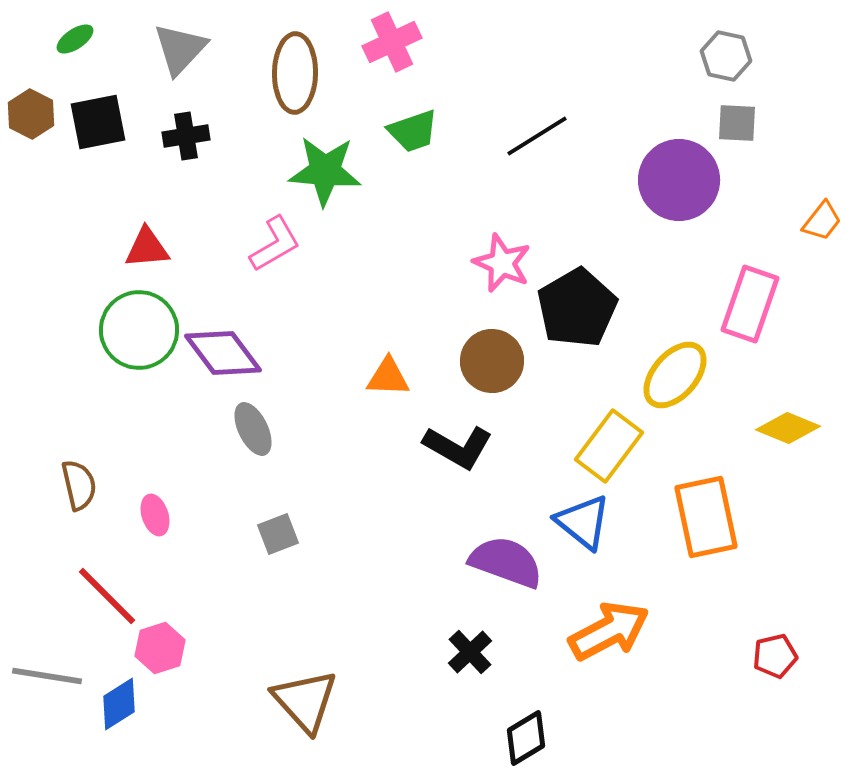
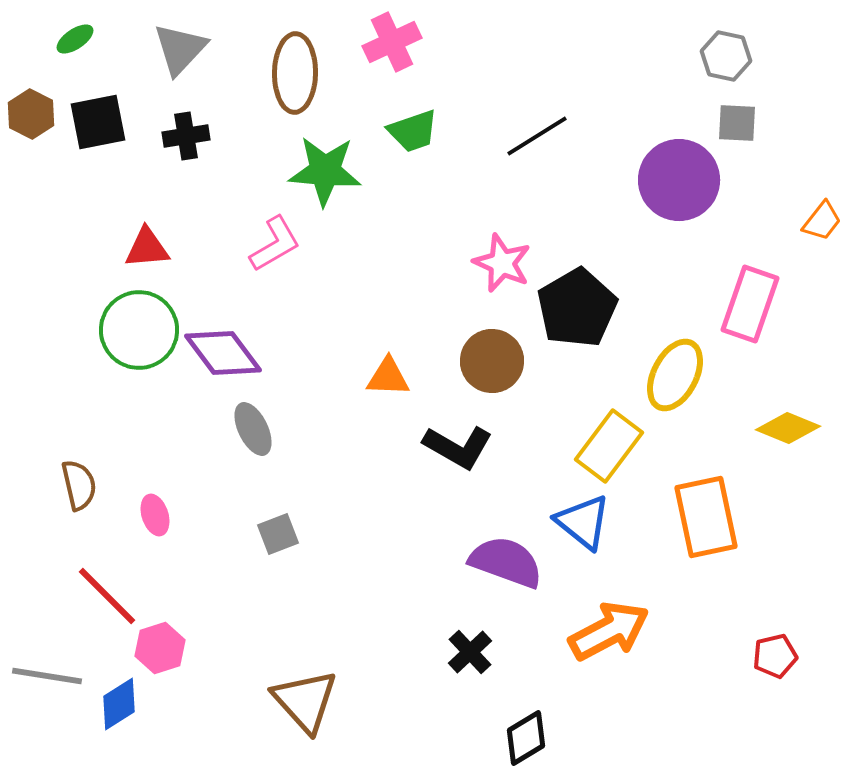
yellow ellipse at (675, 375): rotated 14 degrees counterclockwise
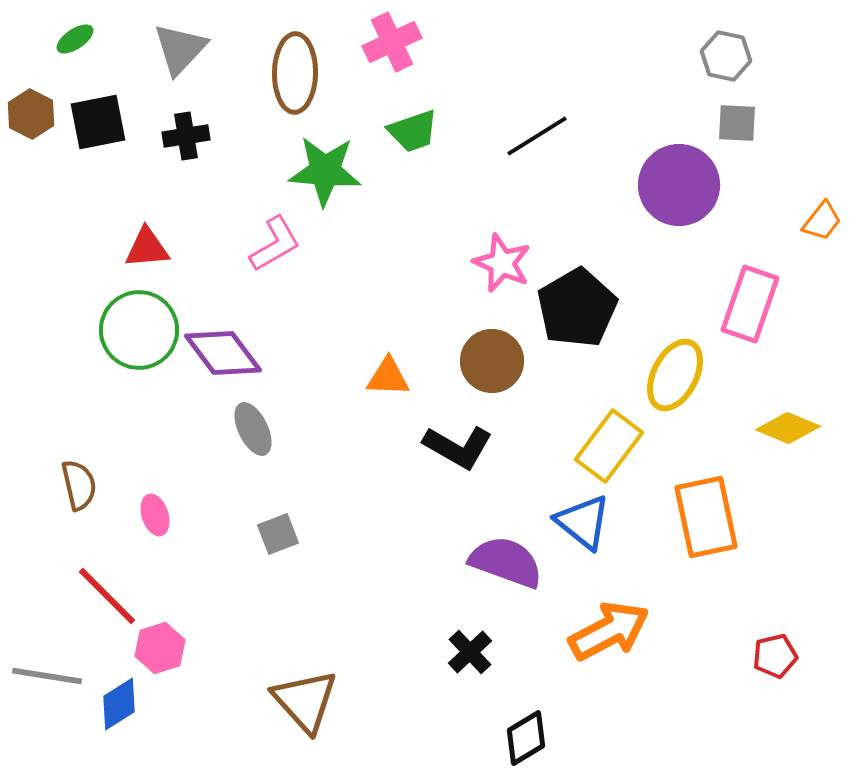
purple circle at (679, 180): moved 5 px down
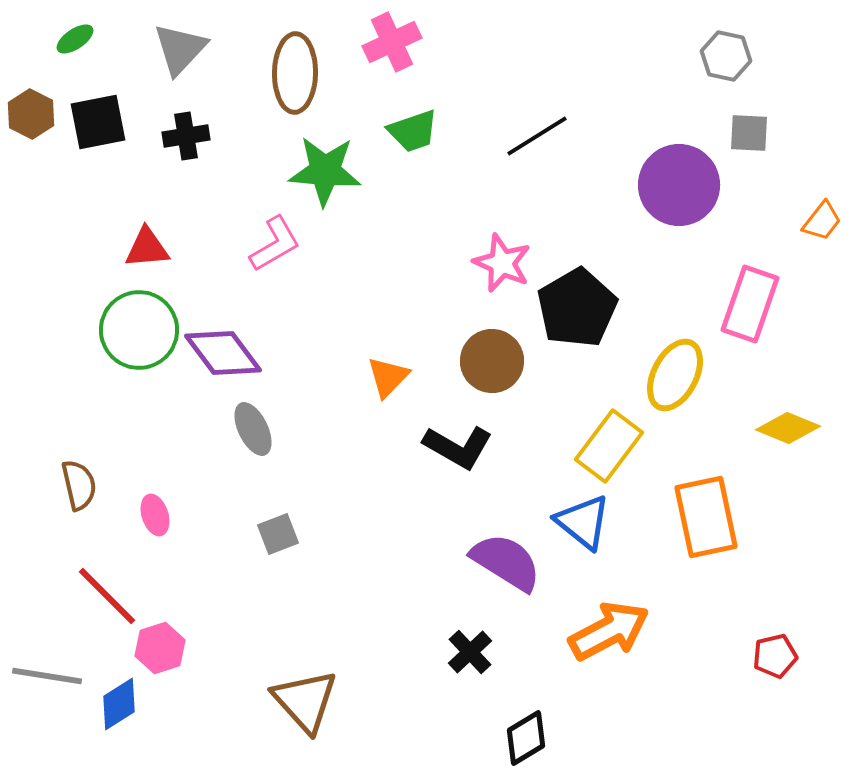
gray square at (737, 123): moved 12 px right, 10 px down
orange triangle at (388, 377): rotated 48 degrees counterclockwise
purple semicircle at (506, 562): rotated 12 degrees clockwise
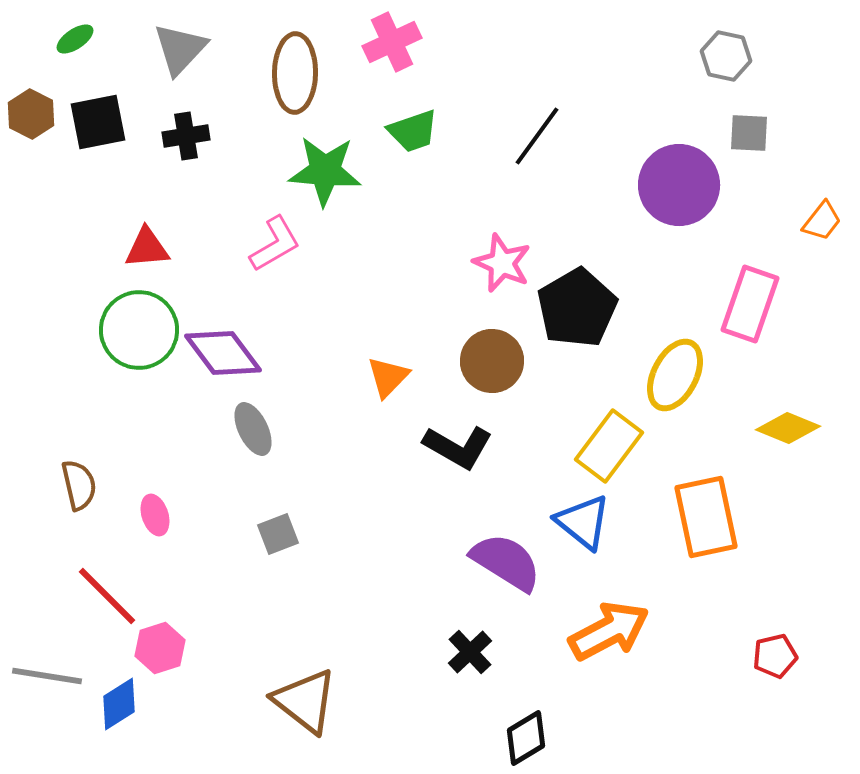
black line at (537, 136): rotated 22 degrees counterclockwise
brown triangle at (305, 701): rotated 10 degrees counterclockwise
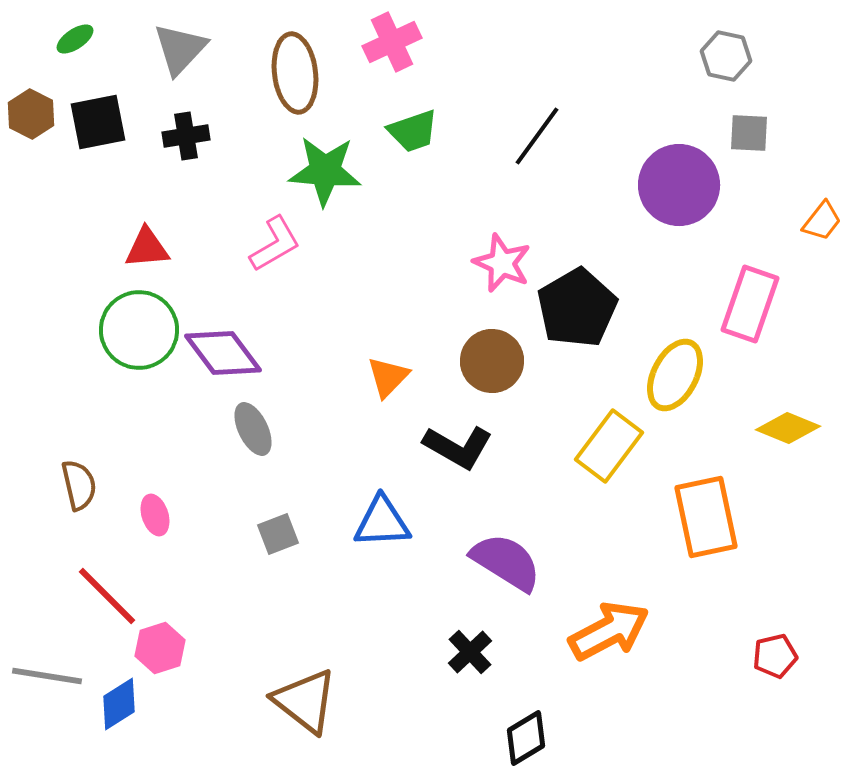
brown ellipse at (295, 73): rotated 8 degrees counterclockwise
blue triangle at (583, 522): moved 201 px left; rotated 42 degrees counterclockwise
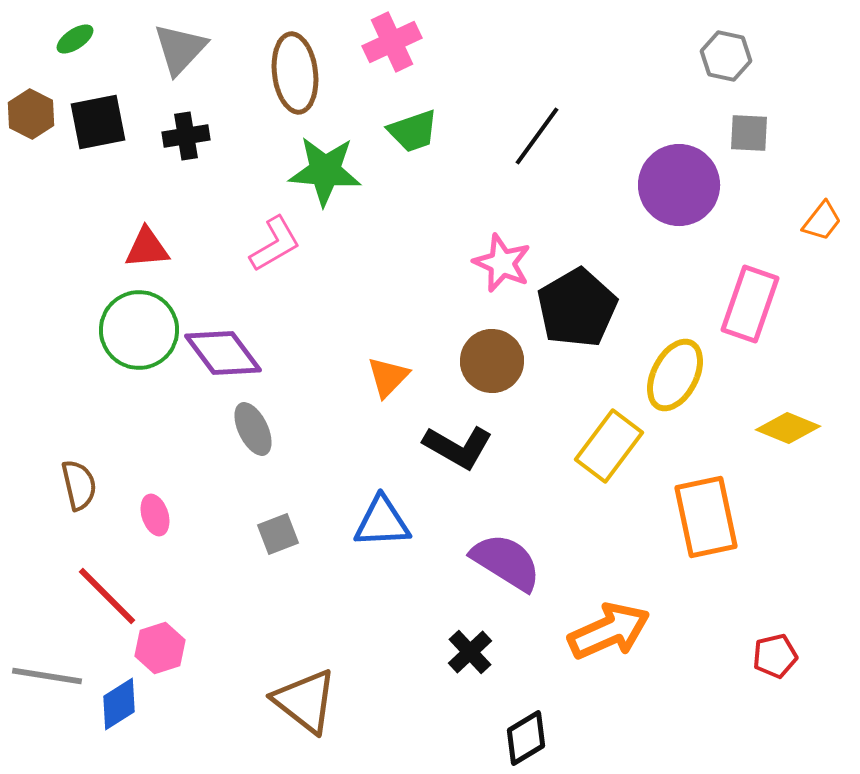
orange arrow at (609, 631): rotated 4 degrees clockwise
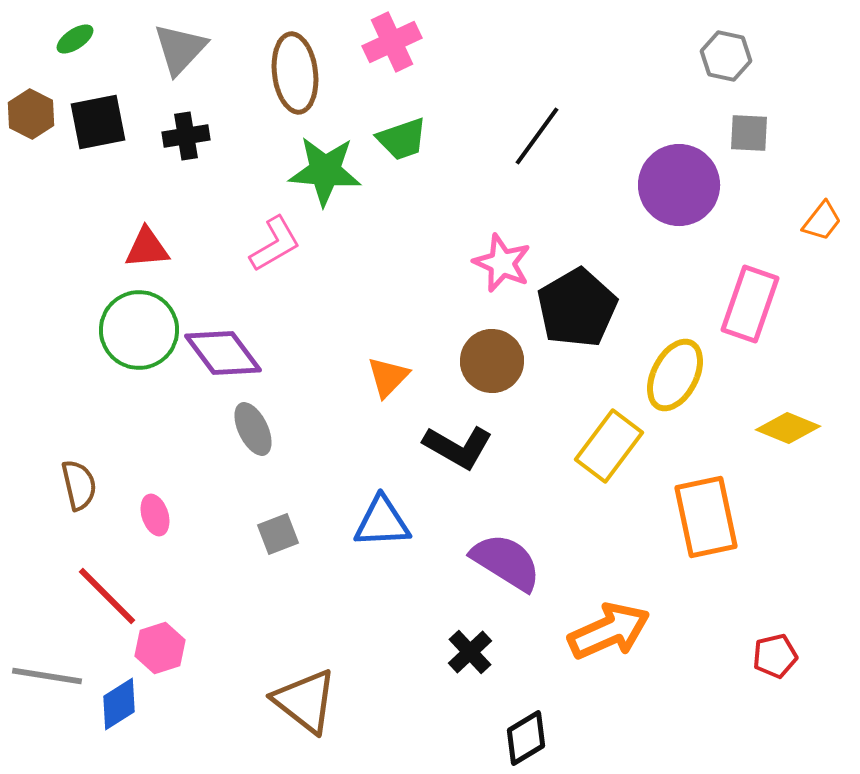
green trapezoid at (413, 131): moved 11 px left, 8 px down
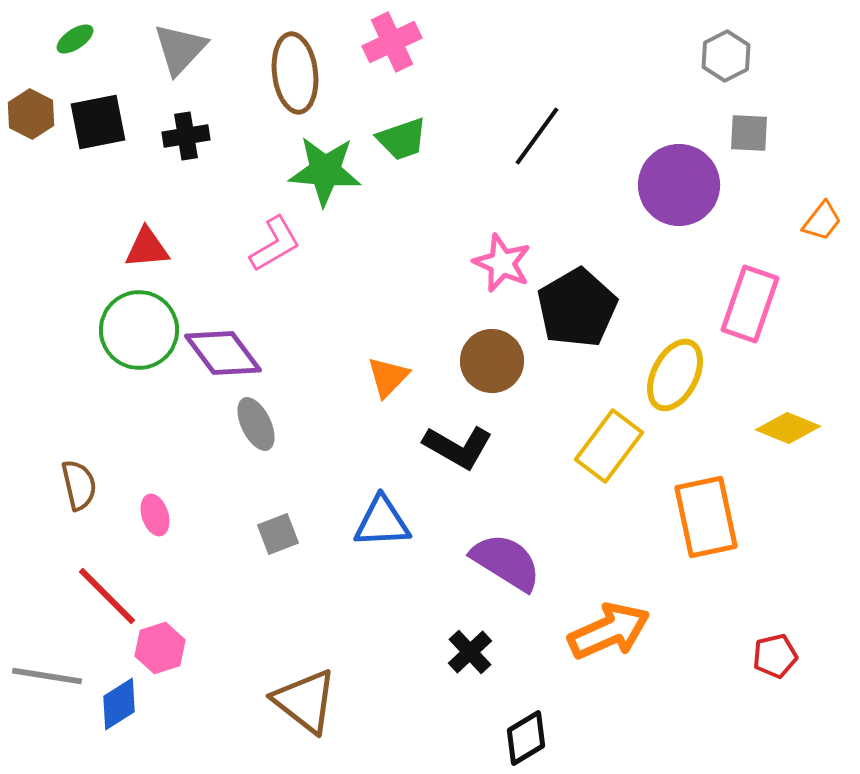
gray hexagon at (726, 56): rotated 21 degrees clockwise
gray ellipse at (253, 429): moved 3 px right, 5 px up
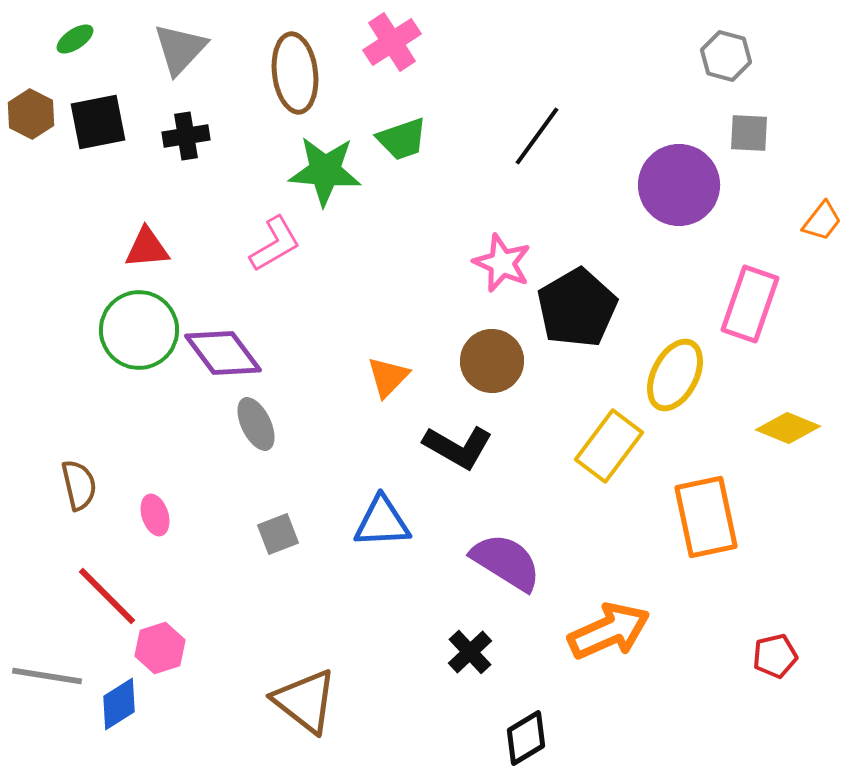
pink cross at (392, 42): rotated 8 degrees counterclockwise
gray hexagon at (726, 56): rotated 18 degrees counterclockwise
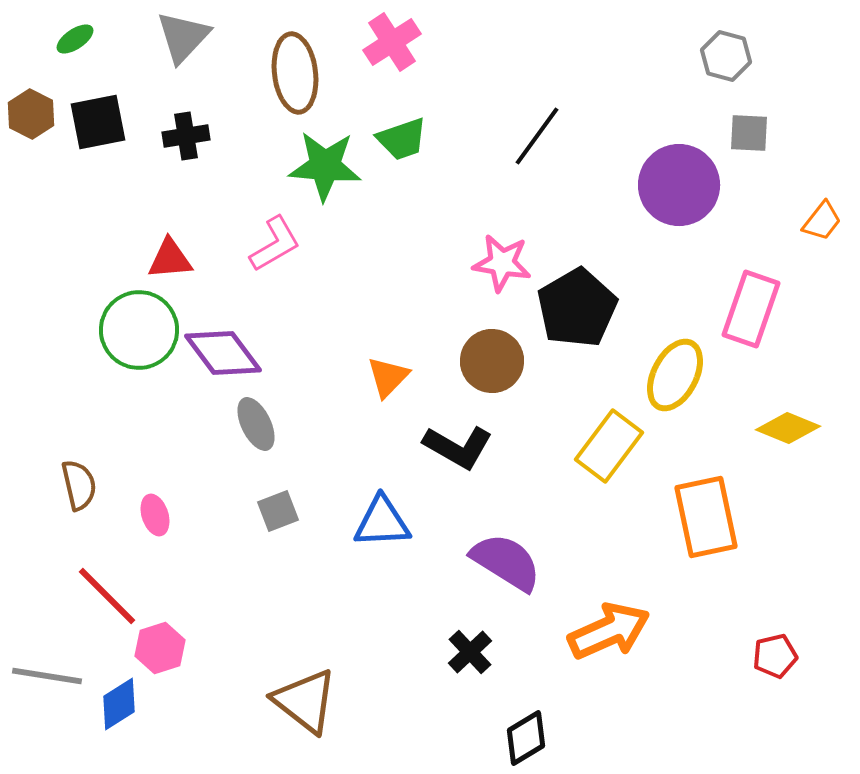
gray triangle at (180, 49): moved 3 px right, 12 px up
green star at (325, 171): moved 5 px up
red triangle at (147, 248): moved 23 px right, 11 px down
pink star at (502, 263): rotated 14 degrees counterclockwise
pink rectangle at (750, 304): moved 1 px right, 5 px down
gray square at (278, 534): moved 23 px up
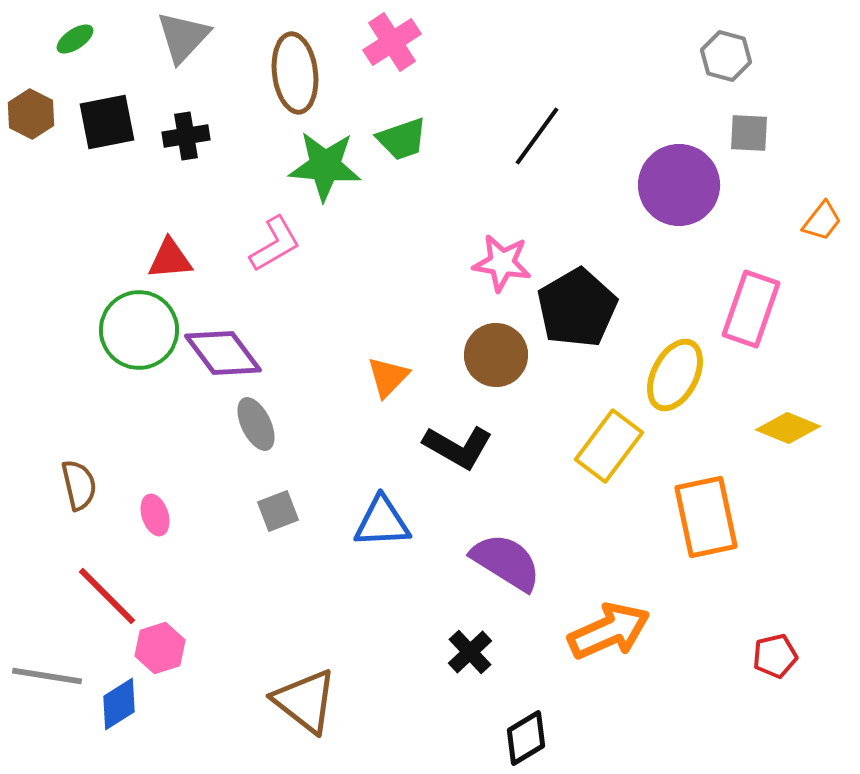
black square at (98, 122): moved 9 px right
brown circle at (492, 361): moved 4 px right, 6 px up
